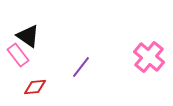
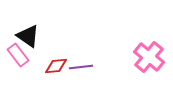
purple line: rotated 45 degrees clockwise
red diamond: moved 21 px right, 21 px up
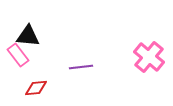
black triangle: rotated 30 degrees counterclockwise
red diamond: moved 20 px left, 22 px down
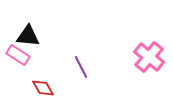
pink rectangle: rotated 20 degrees counterclockwise
purple line: rotated 70 degrees clockwise
red diamond: moved 7 px right; rotated 65 degrees clockwise
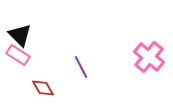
black triangle: moved 8 px left, 1 px up; rotated 40 degrees clockwise
